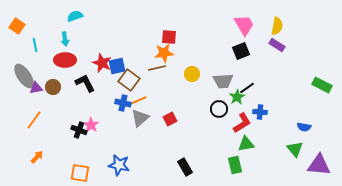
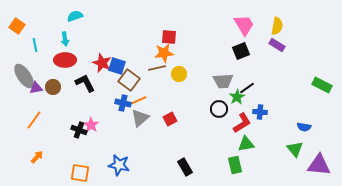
blue square at (117, 66): rotated 30 degrees clockwise
yellow circle at (192, 74): moved 13 px left
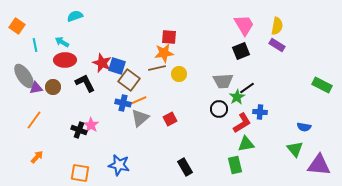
cyan arrow at (65, 39): moved 3 px left, 3 px down; rotated 128 degrees clockwise
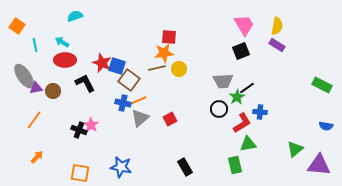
yellow circle at (179, 74): moved 5 px up
brown circle at (53, 87): moved 4 px down
blue semicircle at (304, 127): moved 22 px right, 1 px up
green triangle at (246, 144): moved 2 px right
green triangle at (295, 149): rotated 30 degrees clockwise
blue star at (119, 165): moved 2 px right, 2 px down
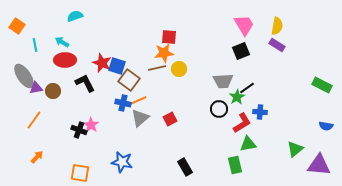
blue star at (121, 167): moved 1 px right, 5 px up
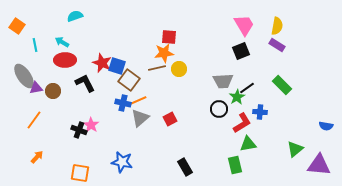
green rectangle at (322, 85): moved 40 px left; rotated 18 degrees clockwise
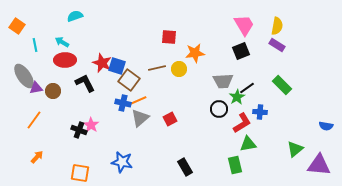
orange star at (164, 53): moved 31 px right
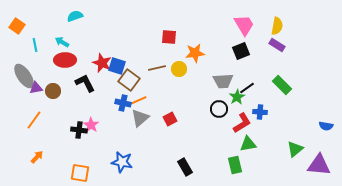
black cross at (79, 130): rotated 14 degrees counterclockwise
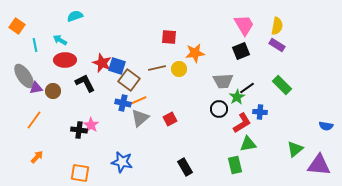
cyan arrow at (62, 42): moved 2 px left, 2 px up
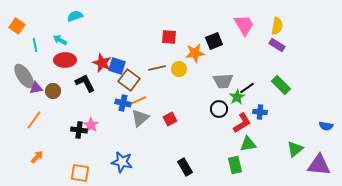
black square at (241, 51): moved 27 px left, 10 px up
green rectangle at (282, 85): moved 1 px left
